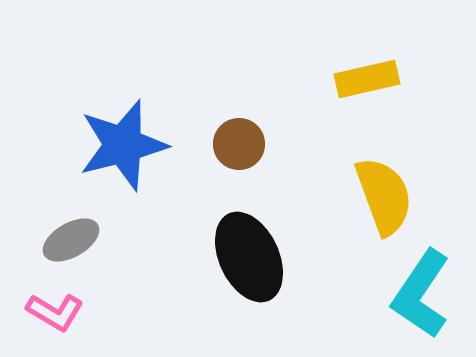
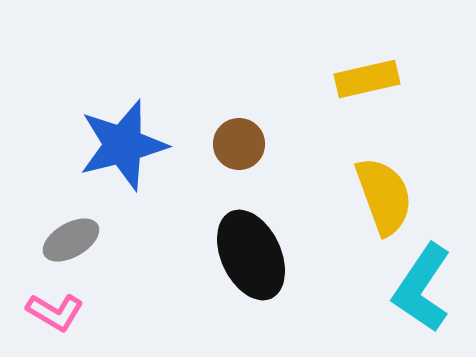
black ellipse: moved 2 px right, 2 px up
cyan L-shape: moved 1 px right, 6 px up
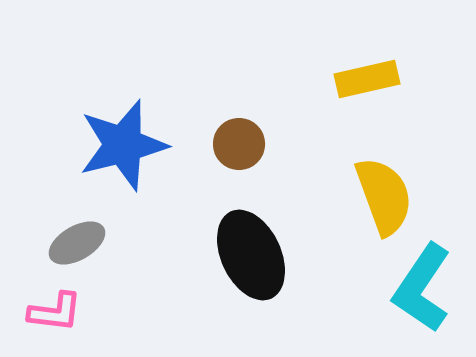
gray ellipse: moved 6 px right, 3 px down
pink L-shape: rotated 24 degrees counterclockwise
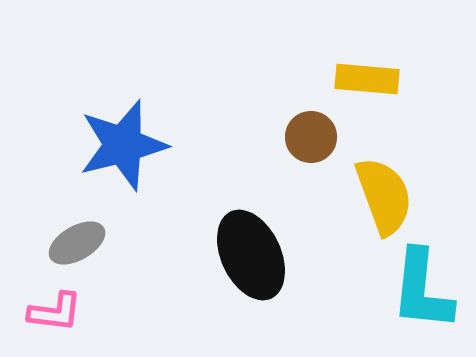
yellow rectangle: rotated 18 degrees clockwise
brown circle: moved 72 px right, 7 px up
cyan L-shape: moved 2 px down; rotated 28 degrees counterclockwise
